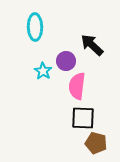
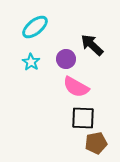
cyan ellipse: rotated 52 degrees clockwise
purple circle: moved 2 px up
cyan star: moved 12 px left, 9 px up
pink semicircle: moved 1 px left, 1 px down; rotated 68 degrees counterclockwise
brown pentagon: rotated 25 degrees counterclockwise
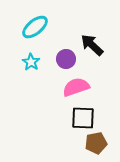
pink semicircle: rotated 132 degrees clockwise
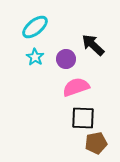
black arrow: moved 1 px right
cyan star: moved 4 px right, 5 px up
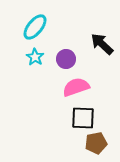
cyan ellipse: rotated 12 degrees counterclockwise
black arrow: moved 9 px right, 1 px up
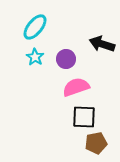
black arrow: rotated 25 degrees counterclockwise
black square: moved 1 px right, 1 px up
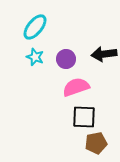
black arrow: moved 2 px right, 10 px down; rotated 25 degrees counterclockwise
cyan star: rotated 12 degrees counterclockwise
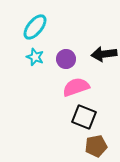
black square: rotated 20 degrees clockwise
brown pentagon: moved 3 px down
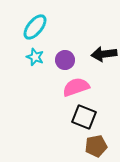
purple circle: moved 1 px left, 1 px down
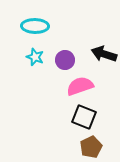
cyan ellipse: moved 1 px up; rotated 52 degrees clockwise
black arrow: rotated 25 degrees clockwise
pink semicircle: moved 4 px right, 1 px up
brown pentagon: moved 5 px left, 1 px down; rotated 15 degrees counterclockwise
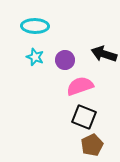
brown pentagon: moved 1 px right, 2 px up
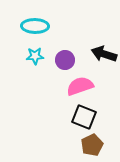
cyan star: moved 1 px up; rotated 24 degrees counterclockwise
